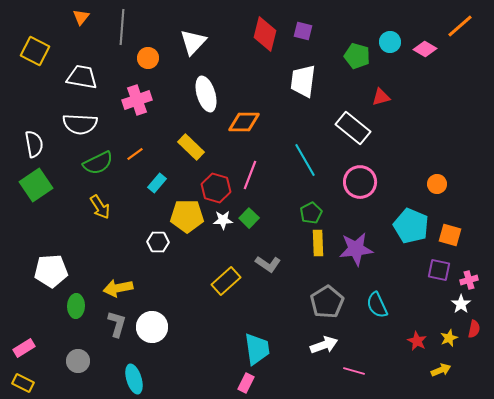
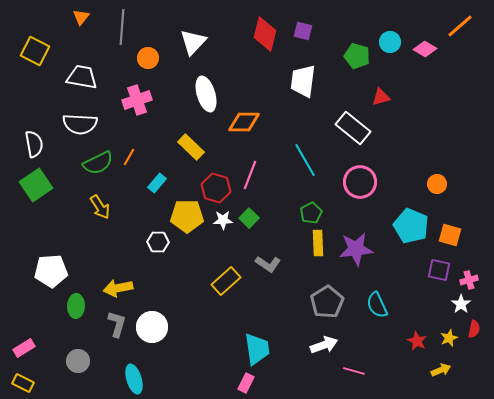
orange line at (135, 154): moved 6 px left, 3 px down; rotated 24 degrees counterclockwise
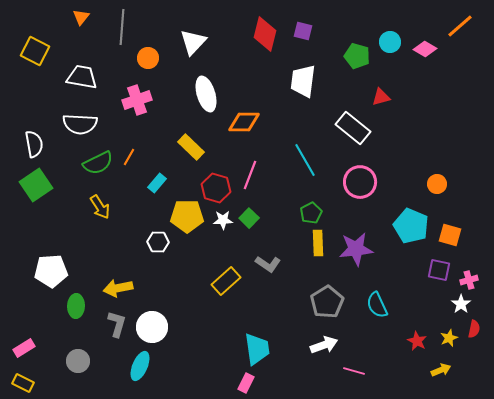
cyan ellipse at (134, 379): moved 6 px right, 13 px up; rotated 40 degrees clockwise
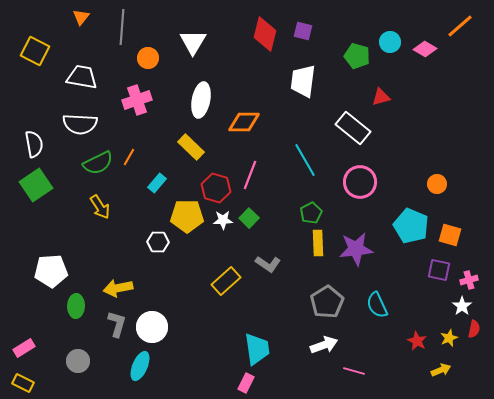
white triangle at (193, 42): rotated 12 degrees counterclockwise
white ellipse at (206, 94): moved 5 px left, 6 px down; rotated 28 degrees clockwise
white star at (461, 304): moved 1 px right, 2 px down
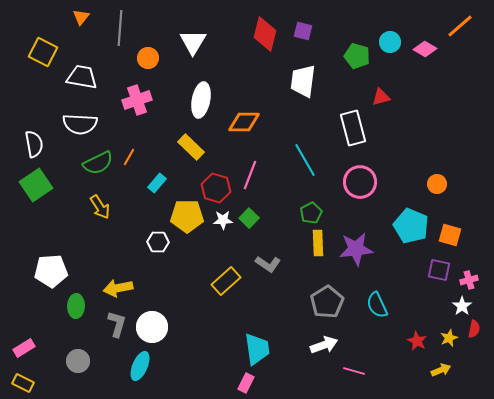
gray line at (122, 27): moved 2 px left, 1 px down
yellow square at (35, 51): moved 8 px right, 1 px down
white rectangle at (353, 128): rotated 36 degrees clockwise
